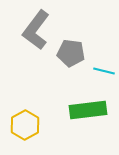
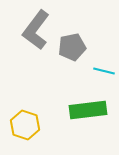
gray pentagon: moved 1 px right, 6 px up; rotated 20 degrees counterclockwise
yellow hexagon: rotated 12 degrees counterclockwise
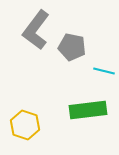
gray pentagon: rotated 24 degrees clockwise
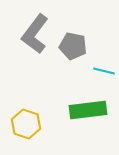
gray L-shape: moved 1 px left, 4 px down
gray pentagon: moved 1 px right, 1 px up
yellow hexagon: moved 1 px right, 1 px up
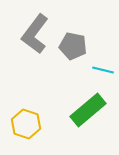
cyan line: moved 1 px left, 1 px up
green rectangle: rotated 33 degrees counterclockwise
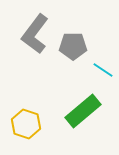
gray pentagon: rotated 12 degrees counterclockwise
cyan line: rotated 20 degrees clockwise
green rectangle: moved 5 px left, 1 px down
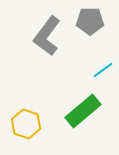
gray L-shape: moved 12 px right, 2 px down
gray pentagon: moved 17 px right, 25 px up
cyan line: rotated 70 degrees counterclockwise
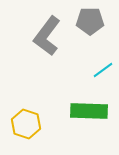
green rectangle: moved 6 px right; rotated 42 degrees clockwise
